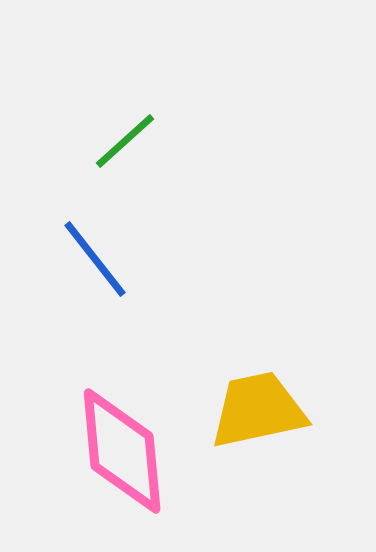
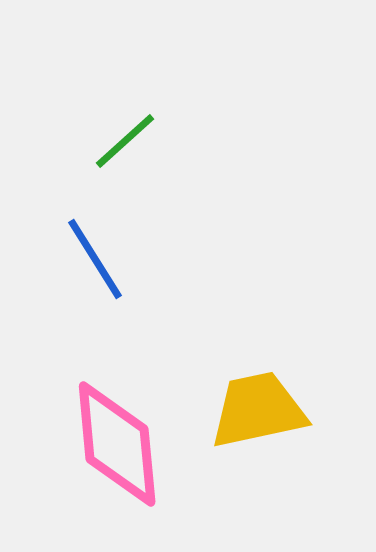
blue line: rotated 6 degrees clockwise
pink diamond: moved 5 px left, 7 px up
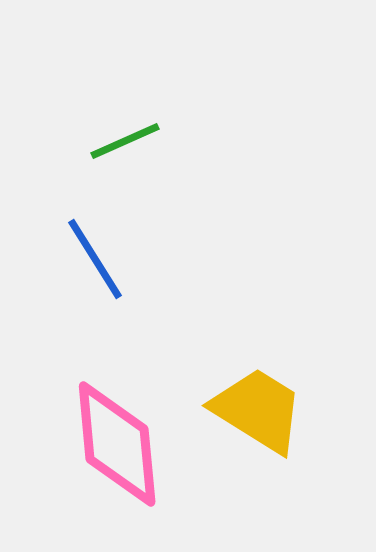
green line: rotated 18 degrees clockwise
yellow trapezoid: rotated 44 degrees clockwise
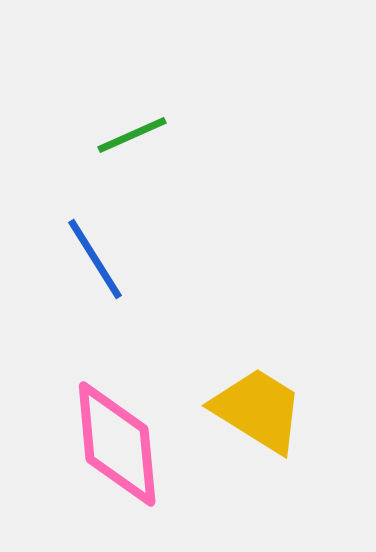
green line: moved 7 px right, 6 px up
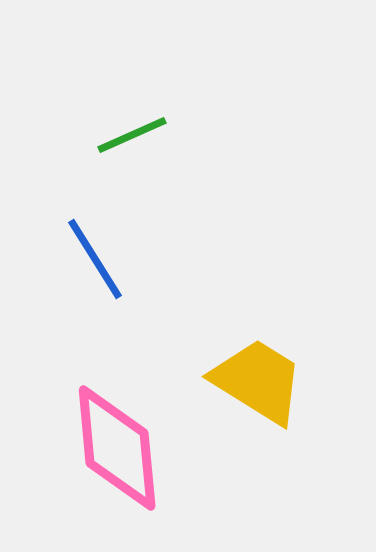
yellow trapezoid: moved 29 px up
pink diamond: moved 4 px down
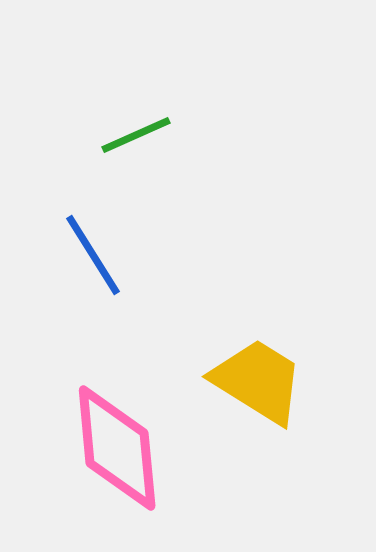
green line: moved 4 px right
blue line: moved 2 px left, 4 px up
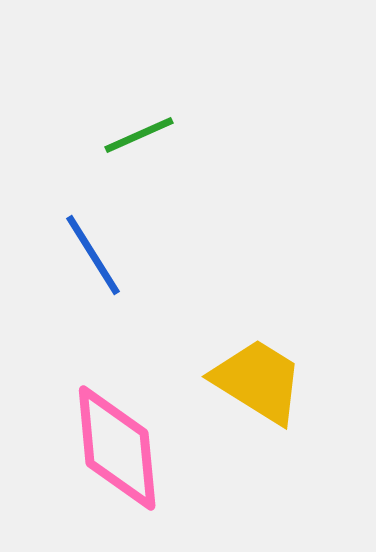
green line: moved 3 px right
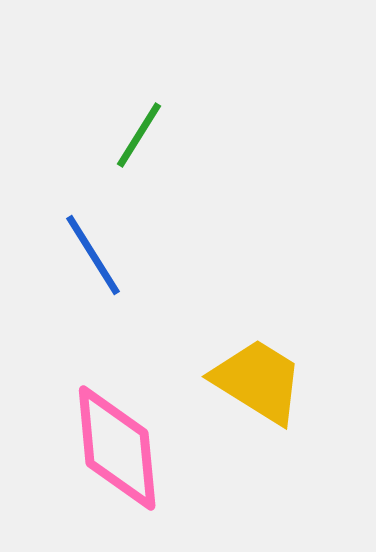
green line: rotated 34 degrees counterclockwise
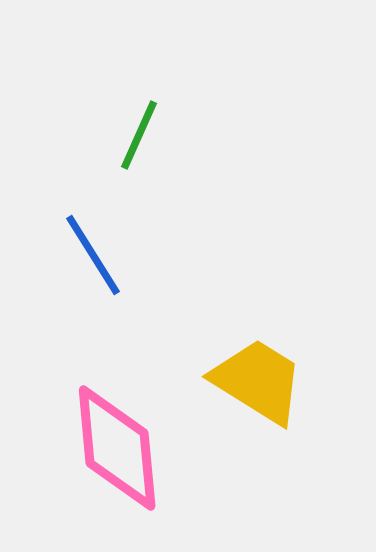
green line: rotated 8 degrees counterclockwise
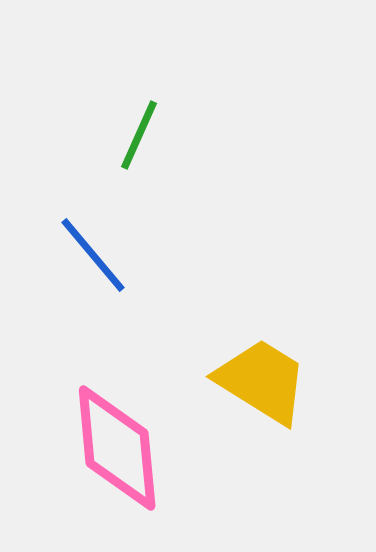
blue line: rotated 8 degrees counterclockwise
yellow trapezoid: moved 4 px right
